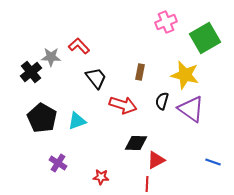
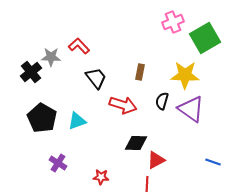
pink cross: moved 7 px right
yellow star: rotated 12 degrees counterclockwise
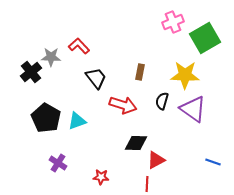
purple triangle: moved 2 px right
black pentagon: moved 4 px right
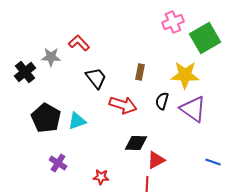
red L-shape: moved 3 px up
black cross: moved 6 px left
